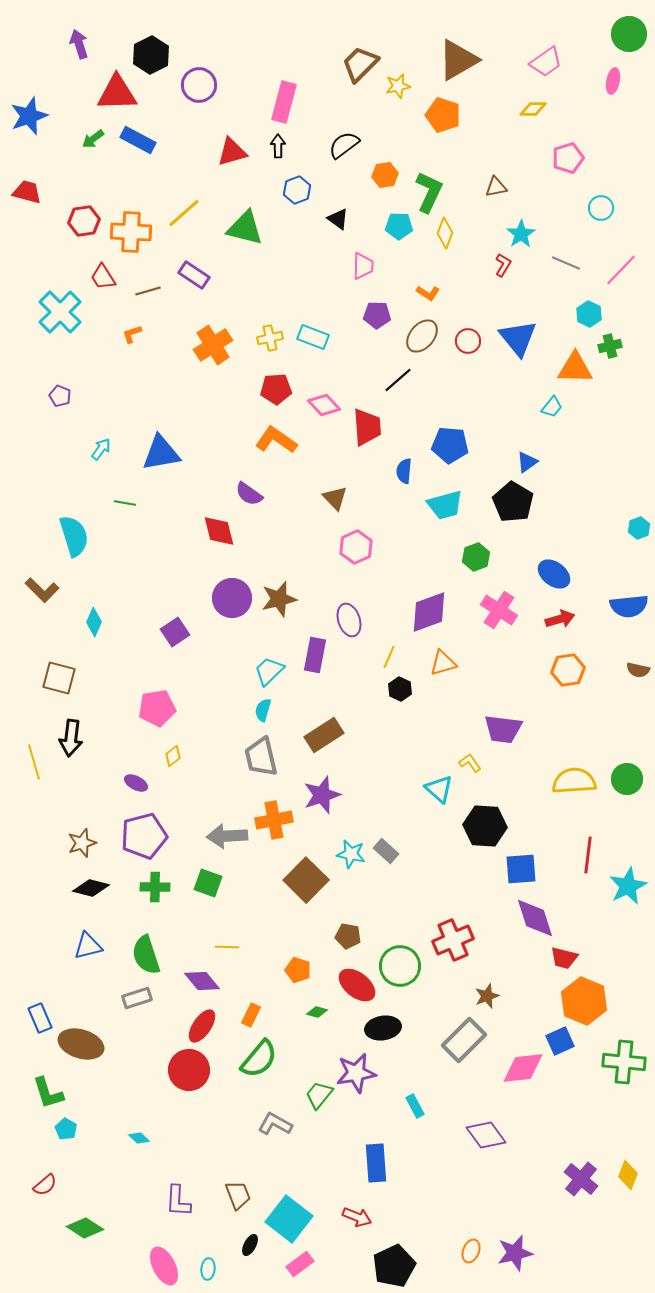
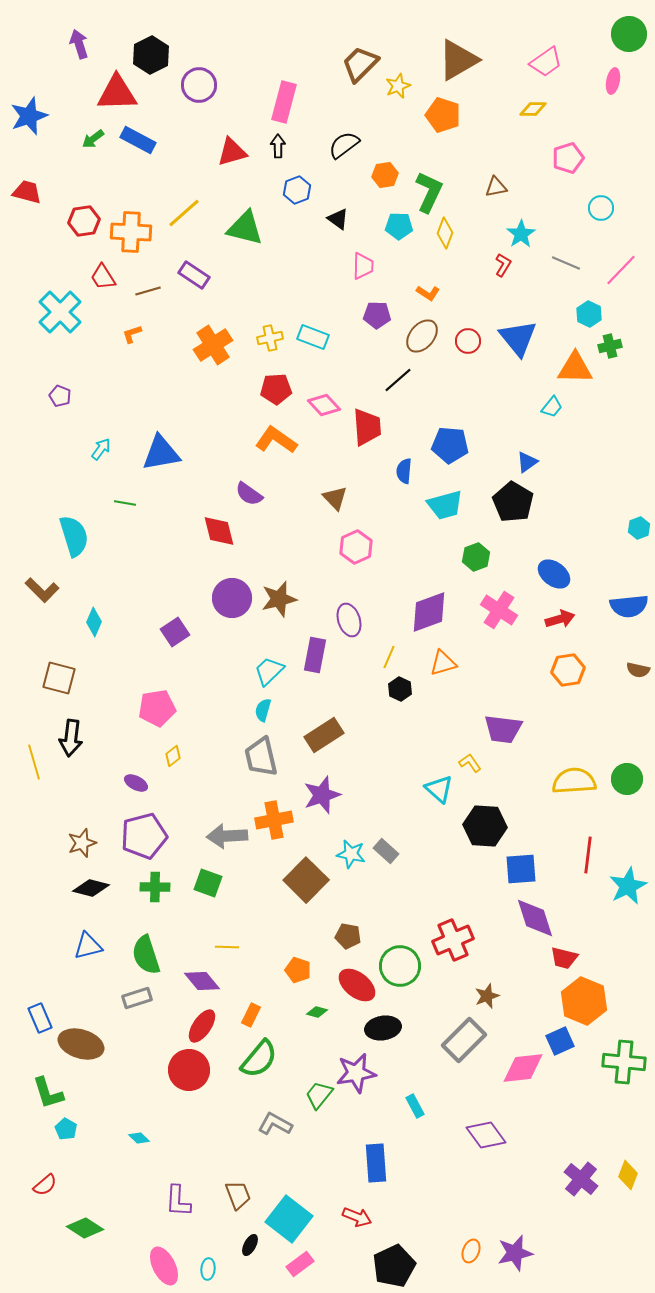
yellow star at (398, 86): rotated 10 degrees counterclockwise
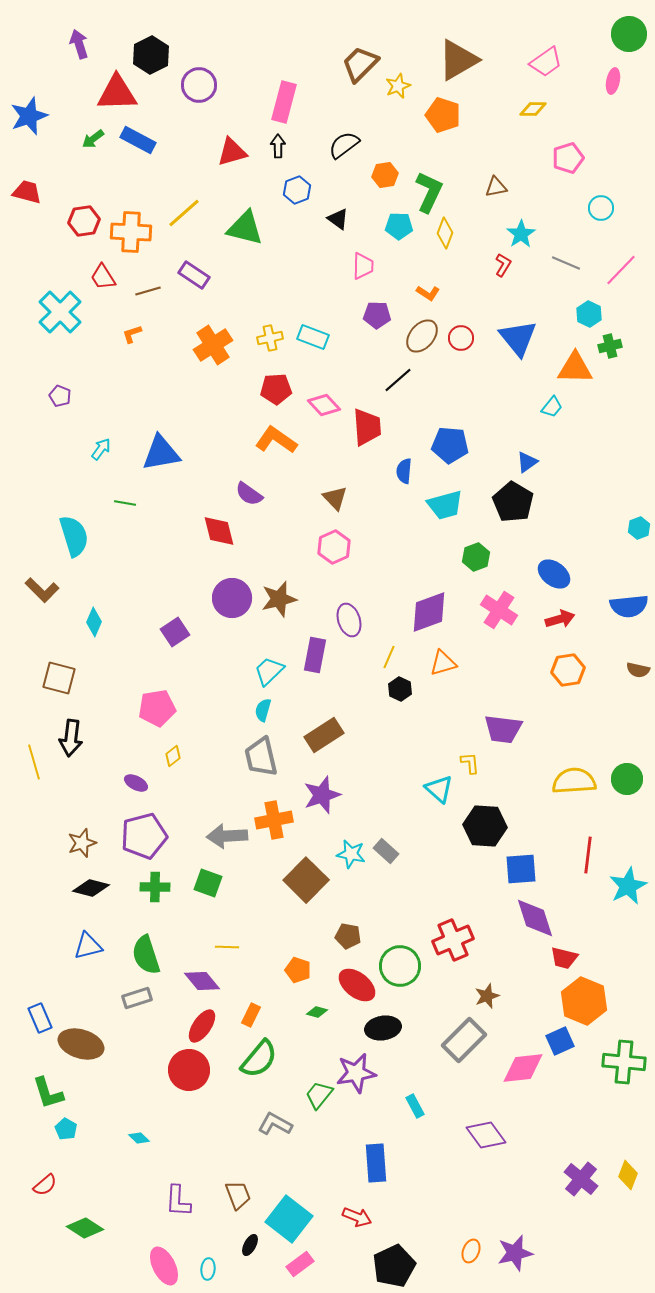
red circle at (468, 341): moved 7 px left, 3 px up
pink hexagon at (356, 547): moved 22 px left
yellow L-shape at (470, 763): rotated 30 degrees clockwise
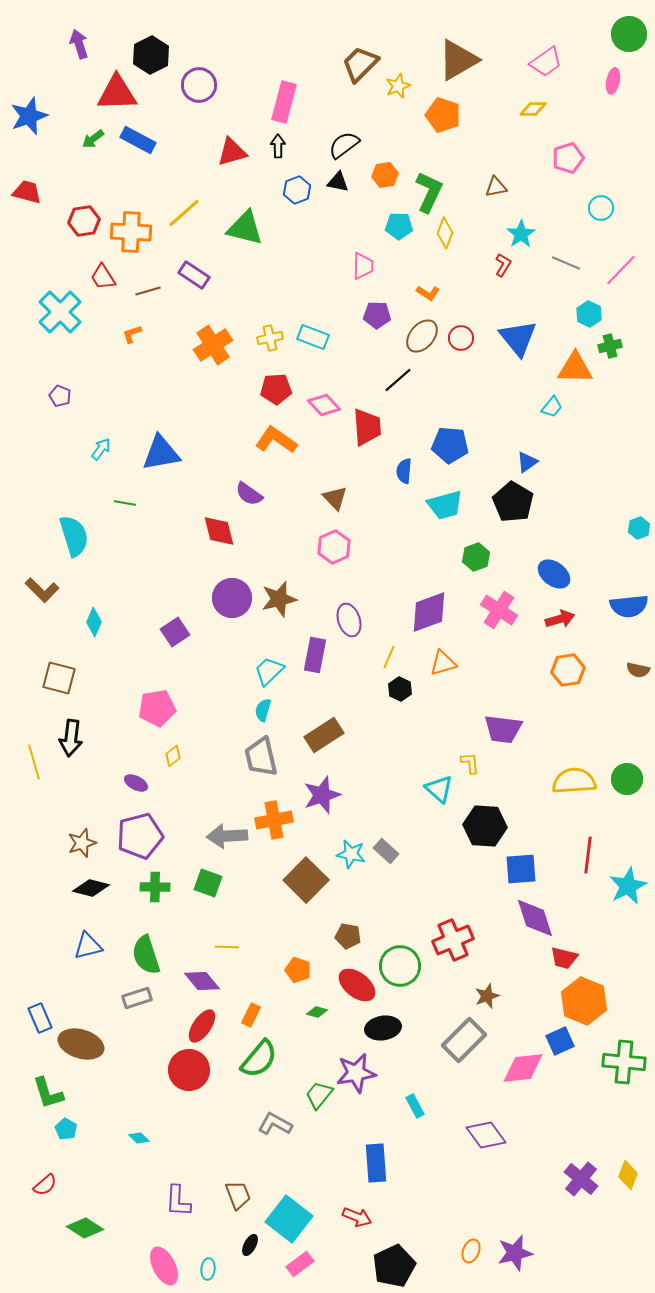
black triangle at (338, 219): moved 37 px up; rotated 25 degrees counterclockwise
purple pentagon at (144, 836): moved 4 px left
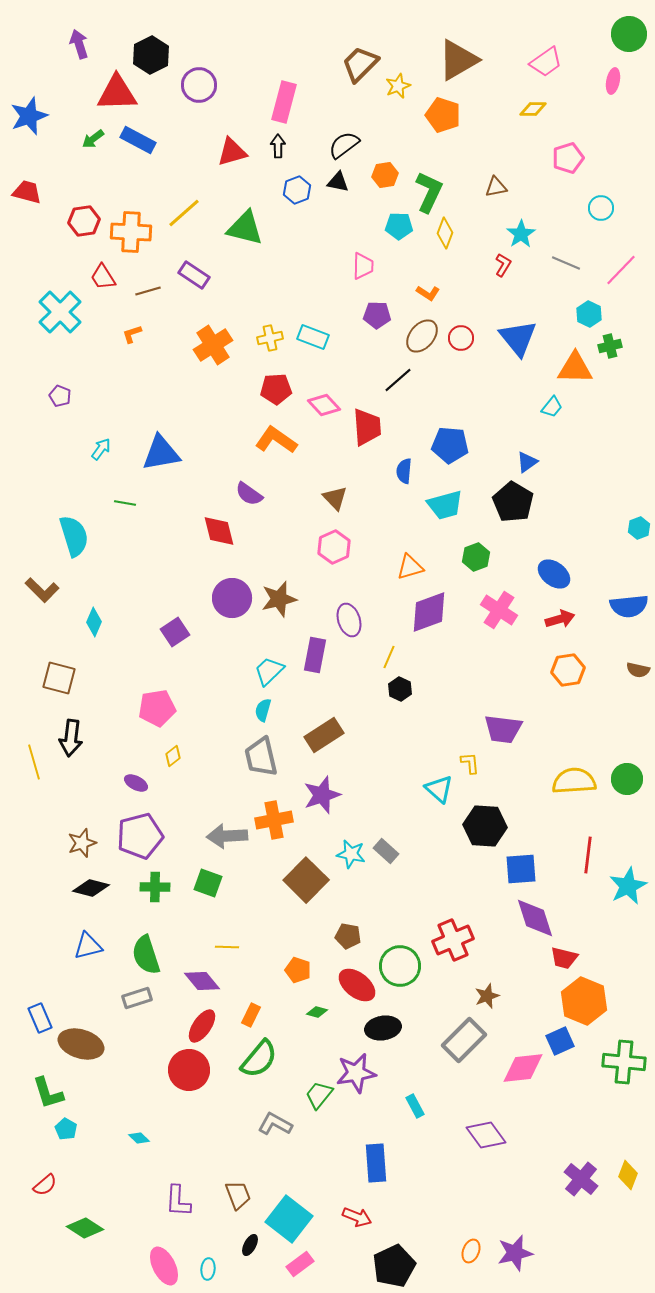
orange triangle at (443, 663): moved 33 px left, 96 px up
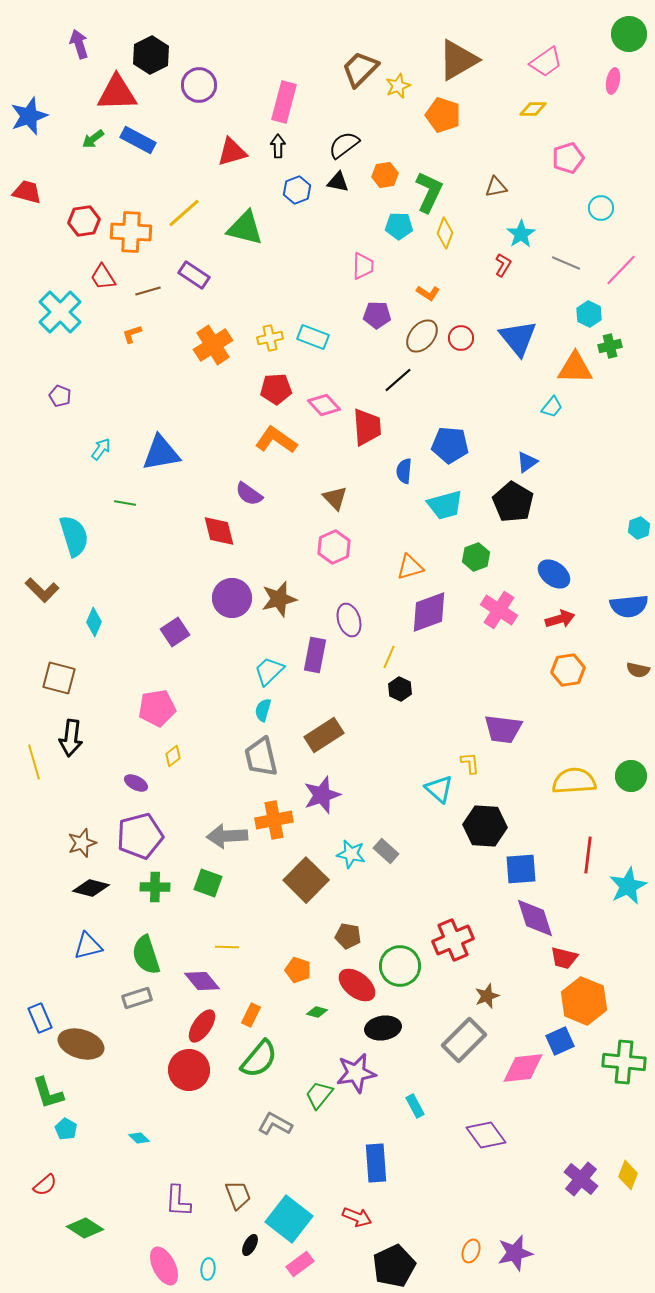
brown trapezoid at (360, 64): moved 5 px down
green circle at (627, 779): moved 4 px right, 3 px up
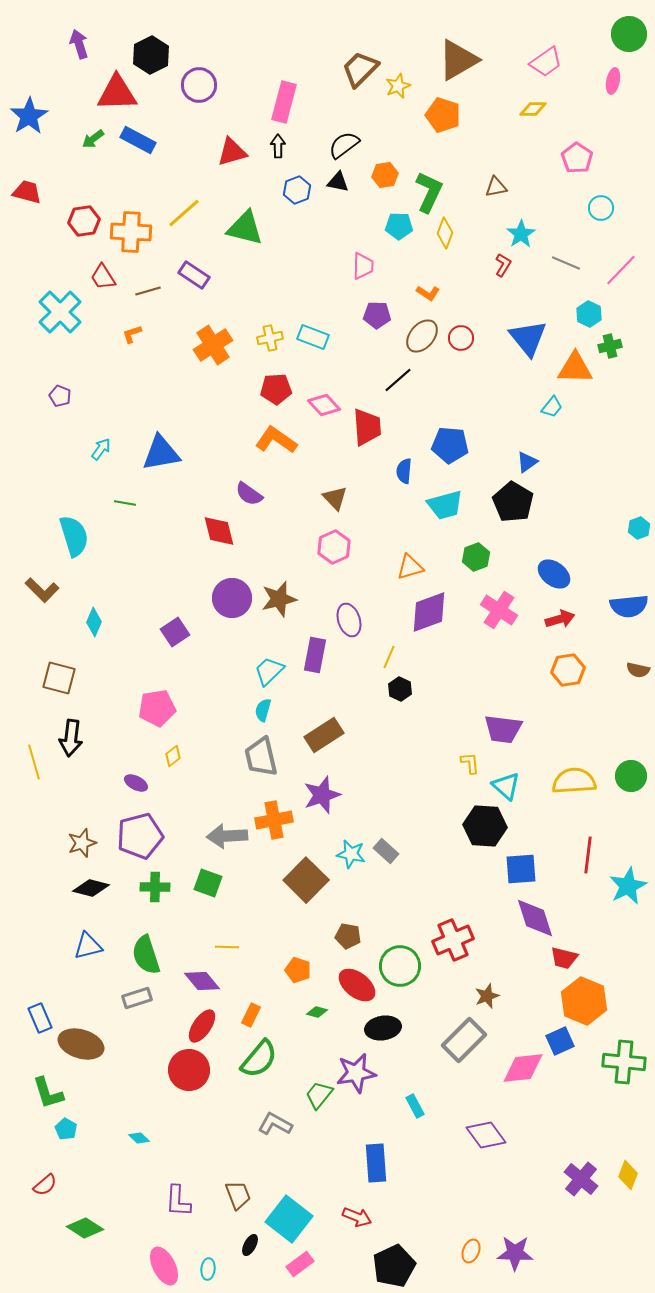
blue star at (29, 116): rotated 12 degrees counterclockwise
pink pentagon at (568, 158): moved 9 px right; rotated 20 degrees counterclockwise
blue triangle at (518, 338): moved 10 px right
cyan triangle at (439, 789): moved 67 px right, 3 px up
purple star at (515, 1253): rotated 15 degrees clockwise
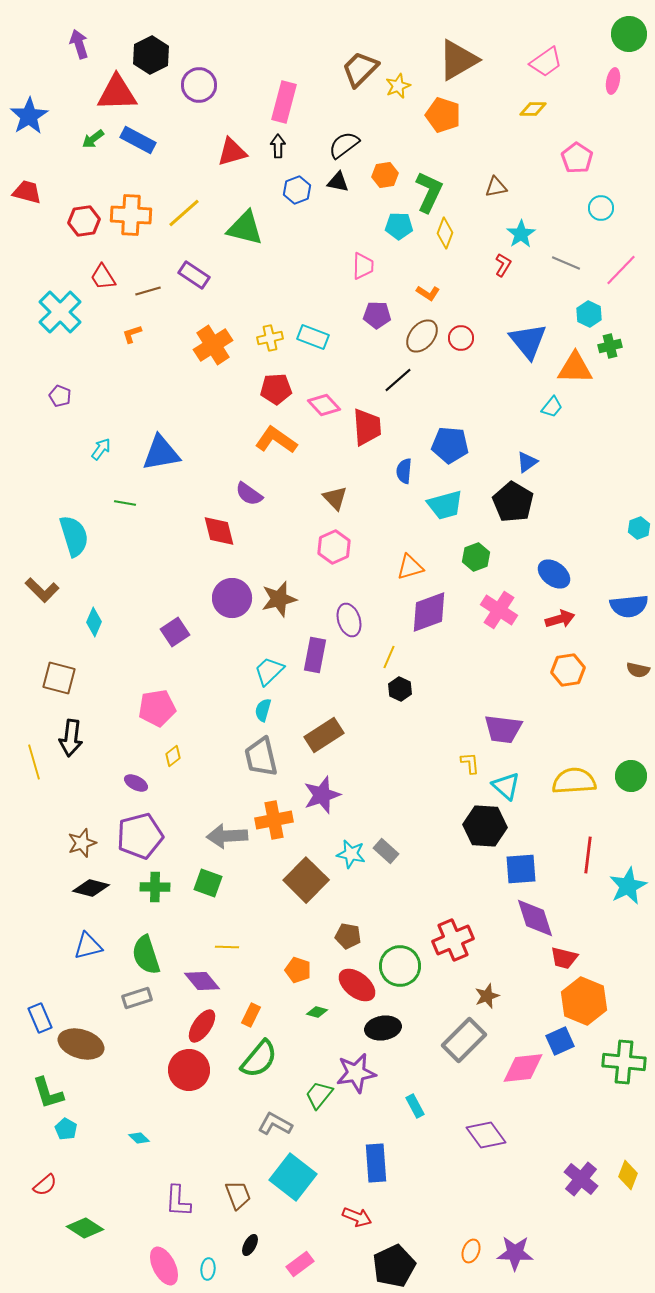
orange cross at (131, 232): moved 17 px up
blue triangle at (528, 338): moved 3 px down
cyan square at (289, 1219): moved 4 px right, 42 px up
